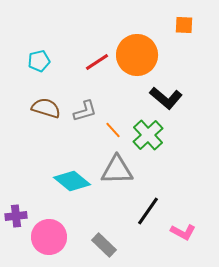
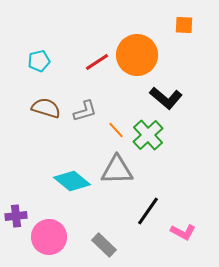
orange line: moved 3 px right
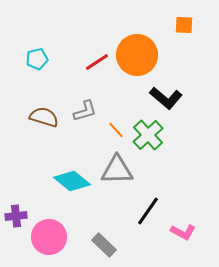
cyan pentagon: moved 2 px left, 2 px up
brown semicircle: moved 2 px left, 9 px down
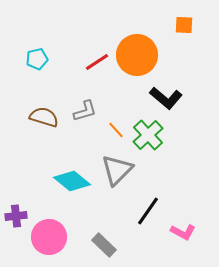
gray triangle: rotated 44 degrees counterclockwise
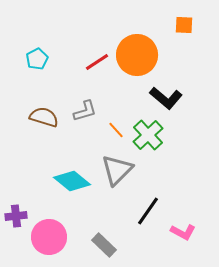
cyan pentagon: rotated 15 degrees counterclockwise
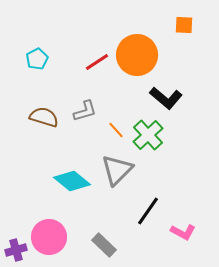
purple cross: moved 34 px down; rotated 10 degrees counterclockwise
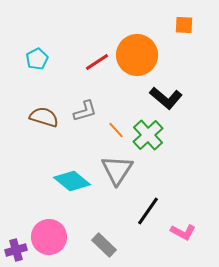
gray triangle: rotated 12 degrees counterclockwise
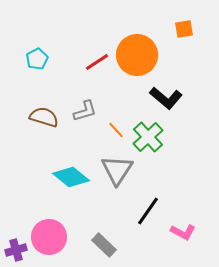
orange square: moved 4 px down; rotated 12 degrees counterclockwise
green cross: moved 2 px down
cyan diamond: moved 1 px left, 4 px up
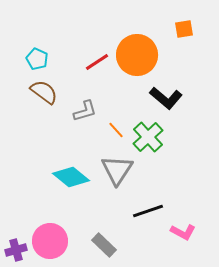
cyan pentagon: rotated 20 degrees counterclockwise
brown semicircle: moved 25 px up; rotated 20 degrees clockwise
black line: rotated 36 degrees clockwise
pink circle: moved 1 px right, 4 px down
